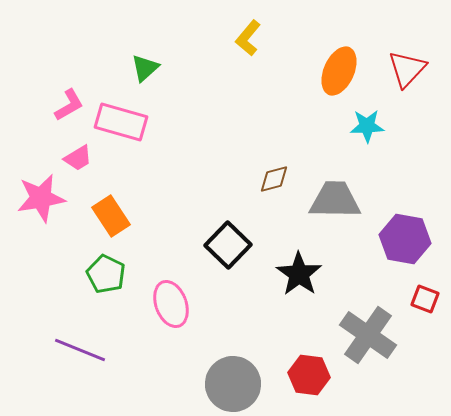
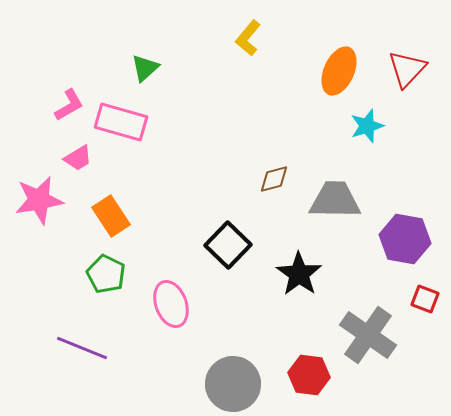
cyan star: rotated 16 degrees counterclockwise
pink star: moved 2 px left, 2 px down
purple line: moved 2 px right, 2 px up
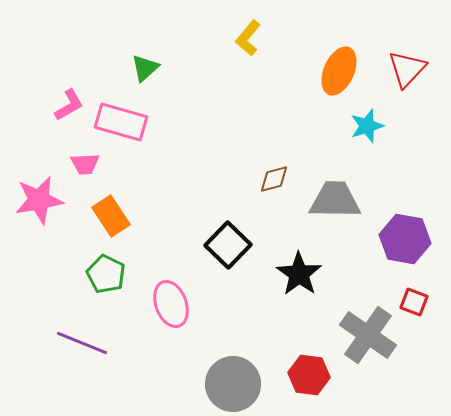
pink trapezoid: moved 7 px right, 6 px down; rotated 28 degrees clockwise
red square: moved 11 px left, 3 px down
purple line: moved 5 px up
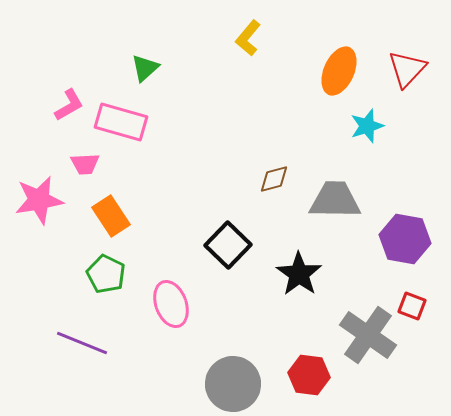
red square: moved 2 px left, 4 px down
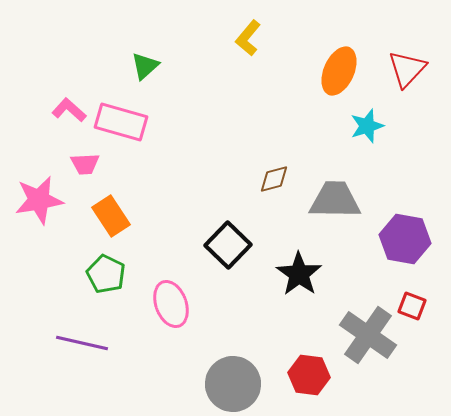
green triangle: moved 2 px up
pink L-shape: moved 5 px down; rotated 108 degrees counterclockwise
purple line: rotated 9 degrees counterclockwise
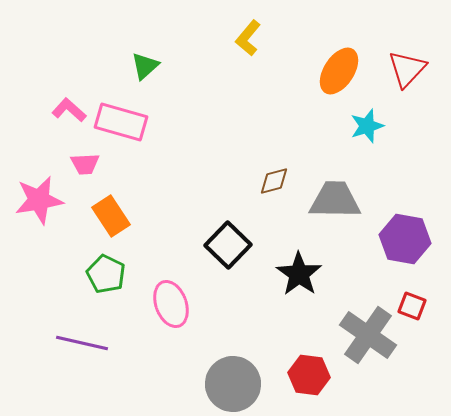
orange ellipse: rotated 9 degrees clockwise
brown diamond: moved 2 px down
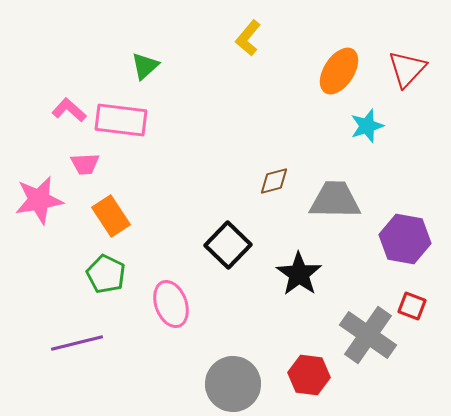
pink rectangle: moved 2 px up; rotated 9 degrees counterclockwise
purple line: moved 5 px left; rotated 27 degrees counterclockwise
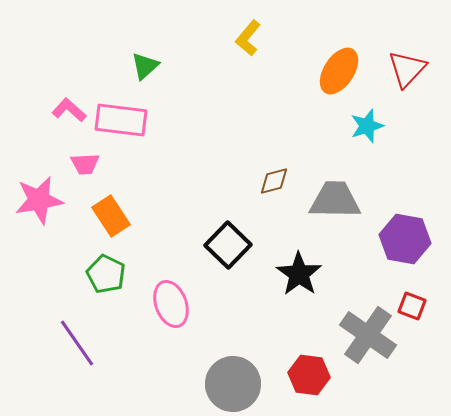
purple line: rotated 69 degrees clockwise
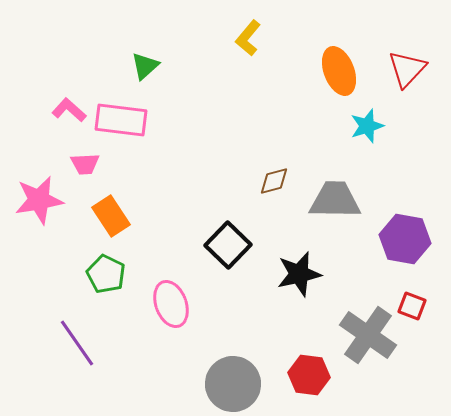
orange ellipse: rotated 54 degrees counterclockwise
black star: rotated 24 degrees clockwise
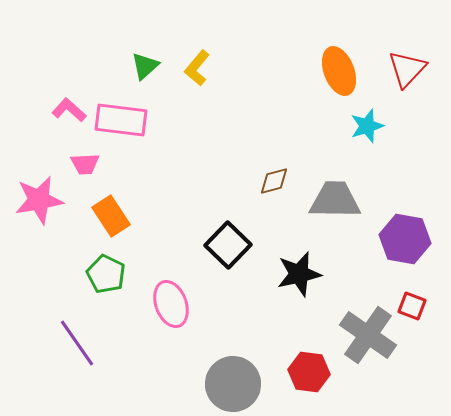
yellow L-shape: moved 51 px left, 30 px down
red hexagon: moved 3 px up
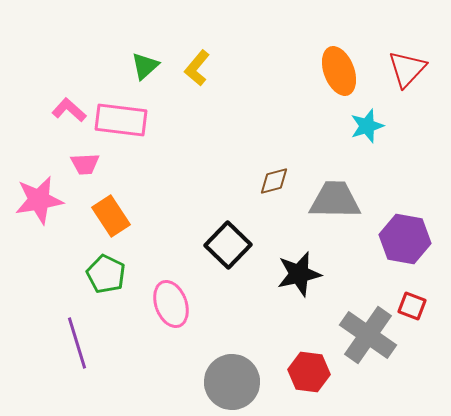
purple line: rotated 18 degrees clockwise
gray circle: moved 1 px left, 2 px up
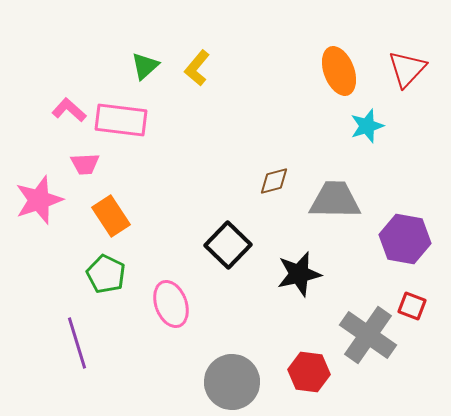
pink star: rotated 9 degrees counterclockwise
